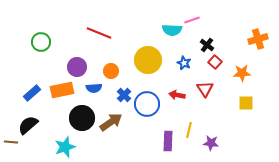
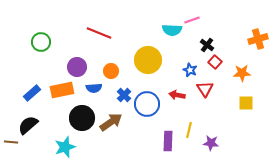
blue star: moved 6 px right, 7 px down
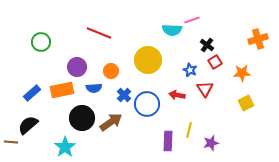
red square: rotated 16 degrees clockwise
yellow square: rotated 28 degrees counterclockwise
purple star: rotated 21 degrees counterclockwise
cyan star: rotated 15 degrees counterclockwise
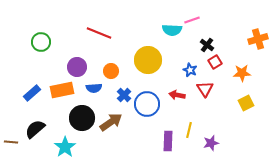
black semicircle: moved 7 px right, 4 px down
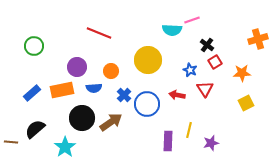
green circle: moved 7 px left, 4 px down
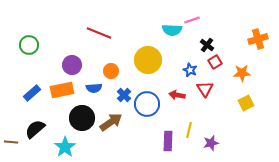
green circle: moved 5 px left, 1 px up
purple circle: moved 5 px left, 2 px up
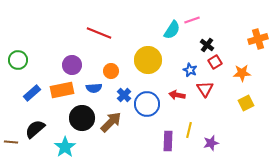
cyan semicircle: rotated 60 degrees counterclockwise
green circle: moved 11 px left, 15 px down
brown arrow: rotated 10 degrees counterclockwise
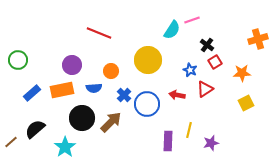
red triangle: rotated 30 degrees clockwise
brown line: rotated 48 degrees counterclockwise
